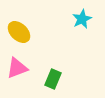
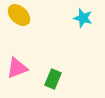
cyan star: moved 1 px right, 1 px up; rotated 30 degrees counterclockwise
yellow ellipse: moved 17 px up
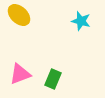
cyan star: moved 2 px left, 3 px down
pink triangle: moved 3 px right, 6 px down
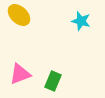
green rectangle: moved 2 px down
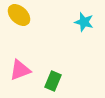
cyan star: moved 3 px right, 1 px down
pink triangle: moved 4 px up
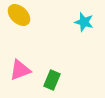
green rectangle: moved 1 px left, 1 px up
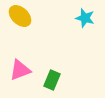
yellow ellipse: moved 1 px right, 1 px down
cyan star: moved 1 px right, 4 px up
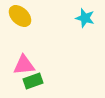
pink triangle: moved 4 px right, 5 px up; rotated 15 degrees clockwise
green rectangle: moved 19 px left, 1 px down; rotated 48 degrees clockwise
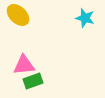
yellow ellipse: moved 2 px left, 1 px up
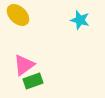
cyan star: moved 5 px left, 2 px down
pink triangle: rotated 30 degrees counterclockwise
